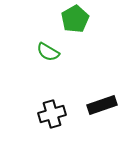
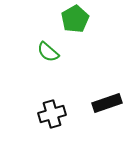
green semicircle: rotated 10 degrees clockwise
black rectangle: moved 5 px right, 2 px up
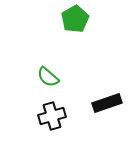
green semicircle: moved 25 px down
black cross: moved 2 px down
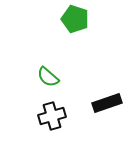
green pentagon: rotated 24 degrees counterclockwise
